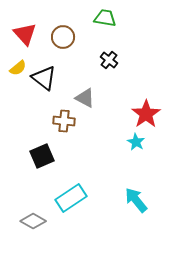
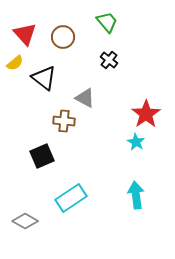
green trapezoid: moved 2 px right, 4 px down; rotated 40 degrees clockwise
yellow semicircle: moved 3 px left, 5 px up
cyan arrow: moved 5 px up; rotated 32 degrees clockwise
gray diamond: moved 8 px left
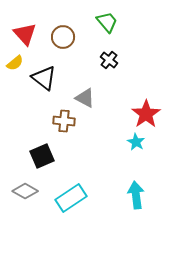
gray diamond: moved 30 px up
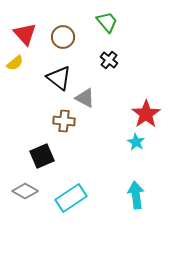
black triangle: moved 15 px right
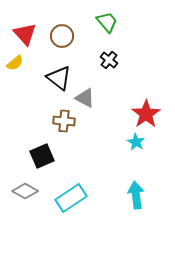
brown circle: moved 1 px left, 1 px up
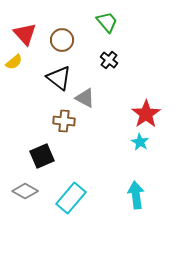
brown circle: moved 4 px down
yellow semicircle: moved 1 px left, 1 px up
cyan star: moved 4 px right
cyan rectangle: rotated 16 degrees counterclockwise
